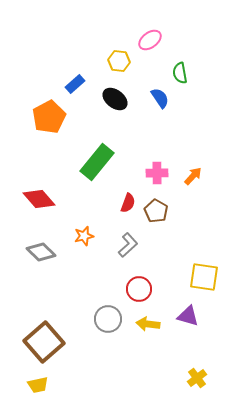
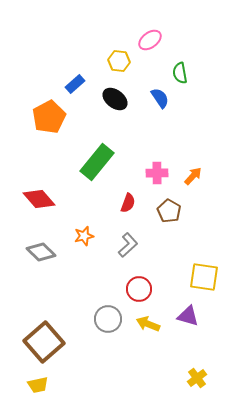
brown pentagon: moved 13 px right
yellow arrow: rotated 15 degrees clockwise
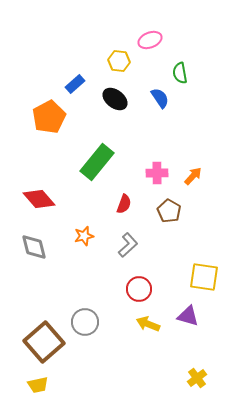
pink ellipse: rotated 15 degrees clockwise
red semicircle: moved 4 px left, 1 px down
gray diamond: moved 7 px left, 5 px up; rotated 32 degrees clockwise
gray circle: moved 23 px left, 3 px down
